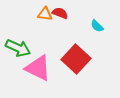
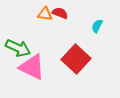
cyan semicircle: rotated 72 degrees clockwise
pink triangle: moved 6 px left, 1 px up
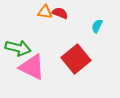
orange triangle: moved 2 px up
green arrow: rotated 10 degrees counterclockwise
red square: rotated 8 degrees clockwise
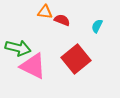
red semicircle: moved 2 px right, 7 px down
pink triangle: moved 1 px right, 1 px up
